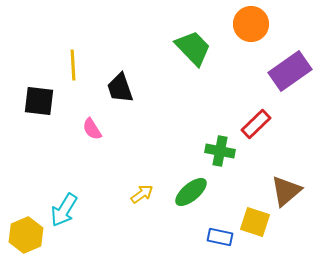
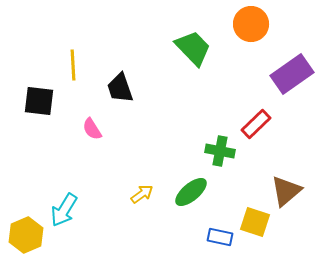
purple rectangle: moved 2 px right, 3 px down
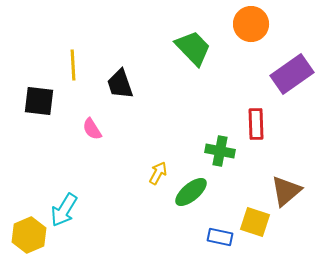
black trapezoid: moved 4 px up
red rectangle: rotated 48 degrees counterclockwise
yellow arrow: moved 16 px right, 21 px up; rotated 25 degrees counterclockwise
yellow hexagon: moved 3 px right
